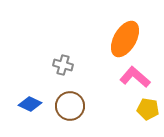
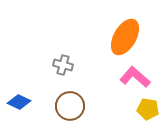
orange ellipse: moved 2 px up
blue diamond: moved 11 px left, 2 px up
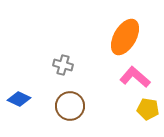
blue diamond: moved 3 px up
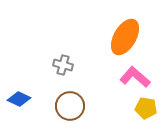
yellow pentagon: moved 2 px left, 1 px up
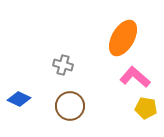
orange ellipse: moved 2 px left, 1 px down
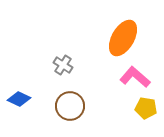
gray cross: rotated 18 degrees clockwise
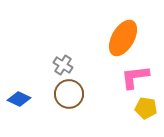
pink L-shape: rotated 48 degrees counterclockwise
brown circle: moved 1 px left, 12 px up
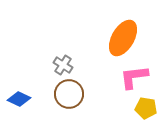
pink L-shape: moved 1 px left
